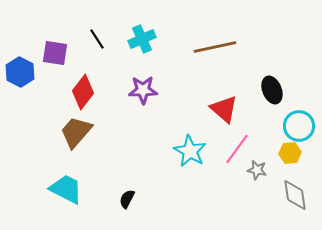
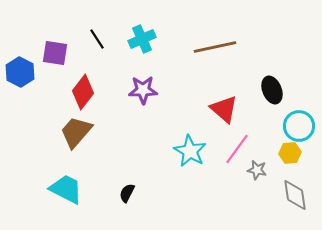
black semicircle: moved 6 px up
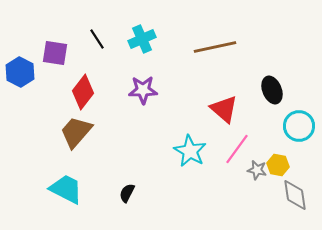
yellow hexagon: moved 12 px left, 12 px down; rotated 15 degrees clockwise
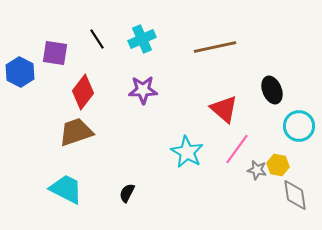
brown trapezoid: rotated 30 degrees clockwise
cyan star: moved 3 px left, 1 px down
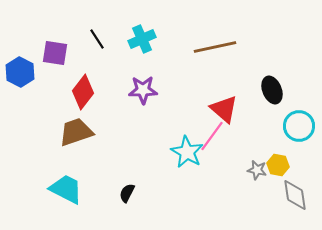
pink line: moved 25 px left, 13 px up
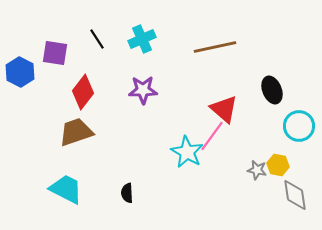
black semicircle: rotated 30 degrees counterclockwise
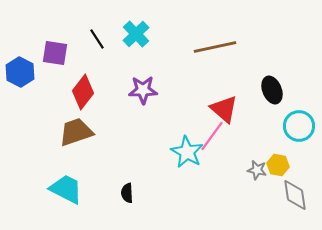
cyan cross: moved 6 px left, 5 px up; rotated 20 degrees counterclockwise
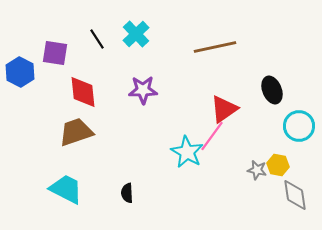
red diamond: rotated 44 degrees counterclockwise
red triangle: rotated 44 degrees clockwise
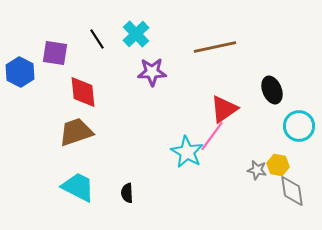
purple star: moved 9 px right, 18 px up
cyan trapezoid: moved 12 px right, 2 px up
gray diamond: moved 3 px left, 4 px up
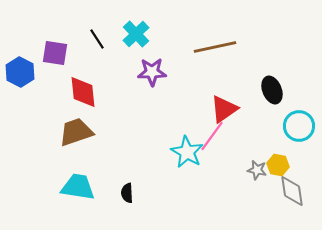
cyan trapezoid: rotated 18 degrees counterclockwise
